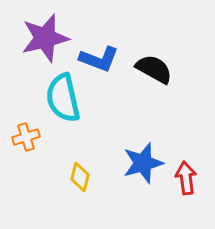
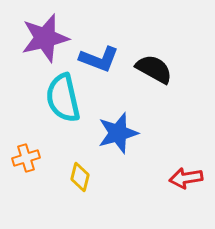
orange cross: moved 21 px down
blue star: moved 25 px left, 30 px up
red arrow: rotated 92 degrees counterclockwise
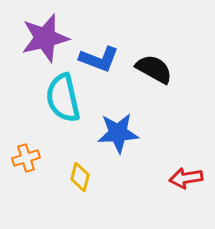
blue star: rotated 12 degrees clockwise
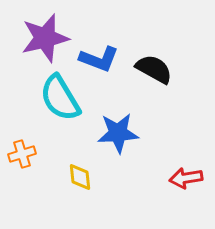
cyan semicircle: moved 3 px left; rotated 18 degrees counterclockwise
orange cross: moved 4 px left, 4 px up
yellow diamond: rotated 20 degrees counterclockwise
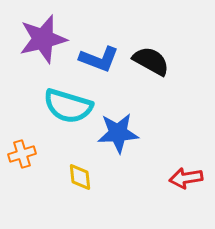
purple star: moved 2 px left, 1 px down
black semicircle: moved 3 px left, 8 px up
cyan semicircle: moved 8 px right, 8 px down; rotated 42 degrees counterclockwise
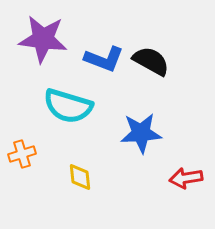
purple star: rotated 21 degrees clockwise
blue L-shape: moved 5 px right
blue star: moved 23 px right
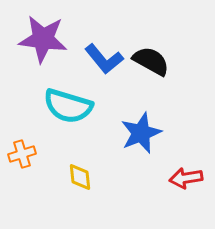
blue L-shape: rotated 30 degrees clockwise
blue star: rotated 18 degrees counterclockwise
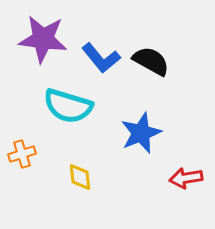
blue L-shape: moved 3 px left, 1 px up
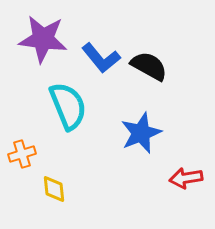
black semicircle: moved 2 px left, 5 px down
cyan semicircle: rotated 129 degrees counterclockwise
yellow diamond: moved 26 px left, 12 px down
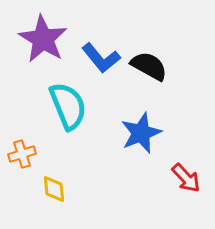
purple star: rotated 24 degrees clockwise
red arrow: rotated 124 degrees counterclockwise
